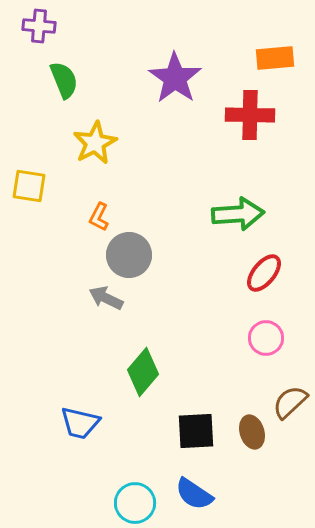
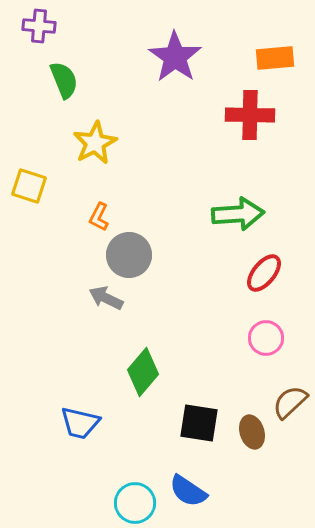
purple star: moved 21 px up
yellow square: rotated 9 degrees clockwise
black square: moved 3 px right, 8 px up; rotated 12 degrees clockwise
blue semicircle: moved 6 px left, 3 px up
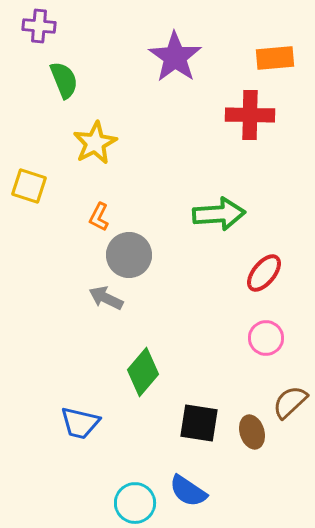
green arrow: moved 19 px left
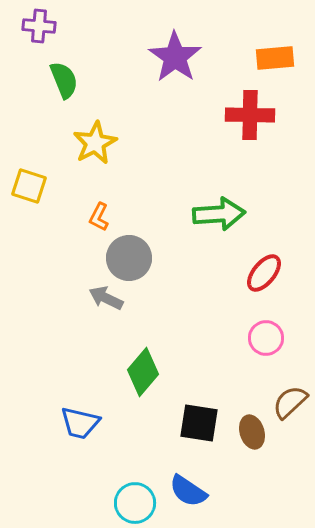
gray circle: moved 3 px down
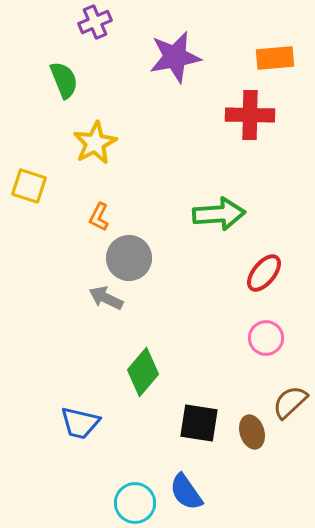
purple cross: moved 56 px right, 4 px up; rotated 28 degrees counterclockwise
purple star: rotated 26 degrees clockwise
blue semicircle: moved 2 px left, 1 px down; rotated 21 degrees clockwise
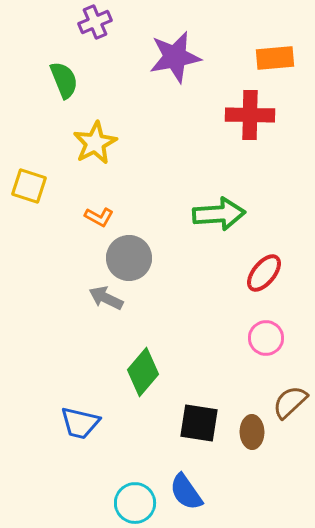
orange L-shape: rotated 88 degrees counterclockwise
brown ellipse: rotated 16 degrees clockwise
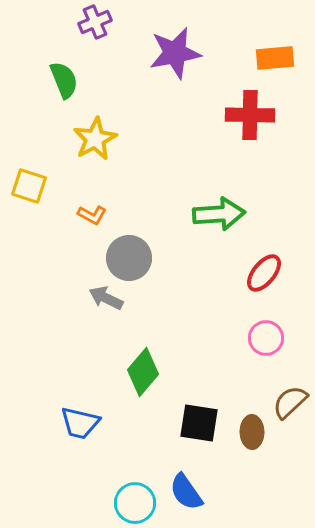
purple star: moved 4 px up
yellow star: moved 4 px up
orange L-shape: moved 7 px left, 2 px up
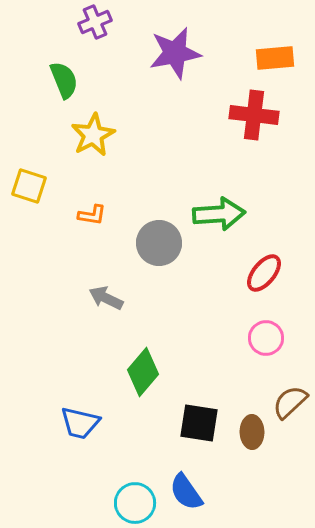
red cross: moved 4 px right; rotated 6 degrees clockwise
yellow star: moved 2 px left, 4 px up
orange L-shape: rotated 20 degrees counterclockwise
gray circle: moved 30 px right, 15 px up
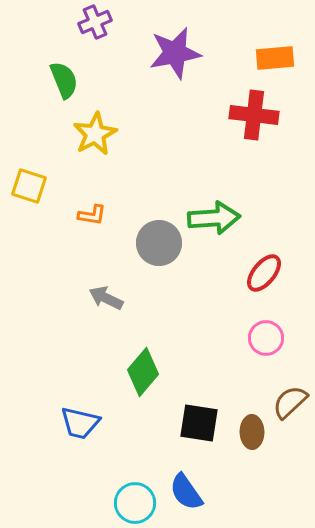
yellow star: moved 2 px right, 1 px up
green arrow: moved 5 px left, 4 px down
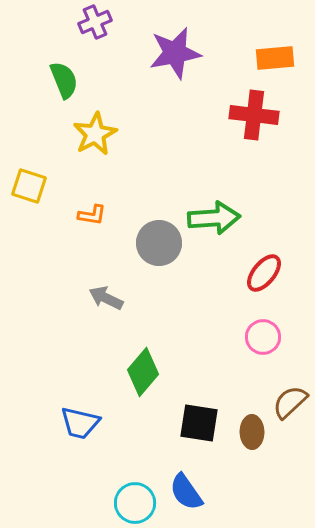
pink circle: moved 3 px left, 1 px up
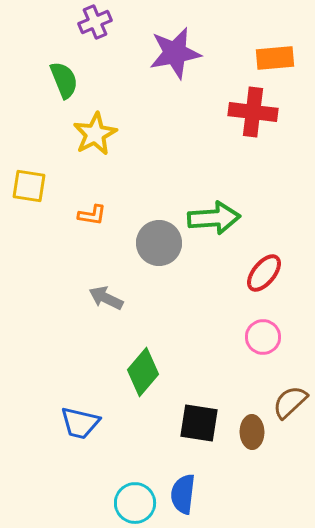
red cross: moved 1 px left, 3 px up
yellow square: rotated 9 degrees counterclockwise
blue semicircle: moved 3 px left, 2 px down; rotated 42 degrees clockwise
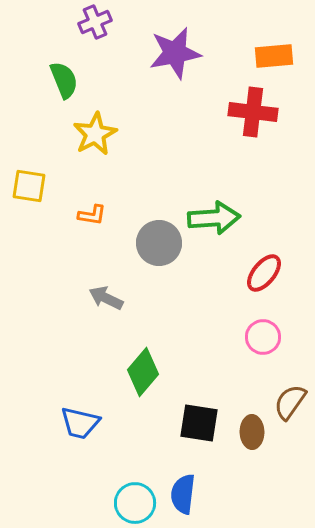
orange rectangle: moved 1 px left, 2 px up
brown semicircle: rotated 12 degrees counterclockwise
